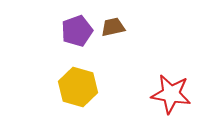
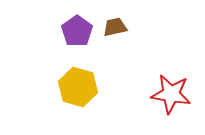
brown trapezoid: moved 2 px right
purple pentagon: rotated 16 degrees counterclockwise
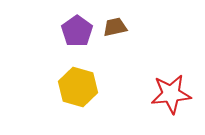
red star: rotated 15 degrees counterclockwise
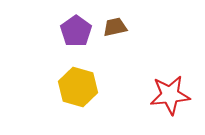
purple pentagon: moved 1 px left
red star: moved 1 px left, 1 px down
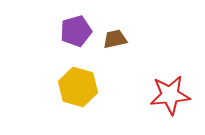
brown trapezoid: moved 12 px down
purple pentagon: rotated 20 degrees clockwise
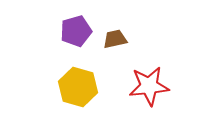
red star: moved 21 px left, 9 px up
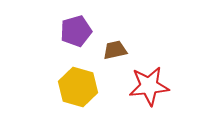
brown trapezoid: moved 11 px down
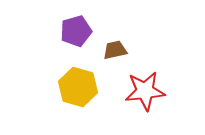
red star: moved 4 px left, 5 px down
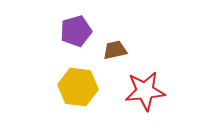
yellow hexagon: rotated 9 degrees counterclockwise
